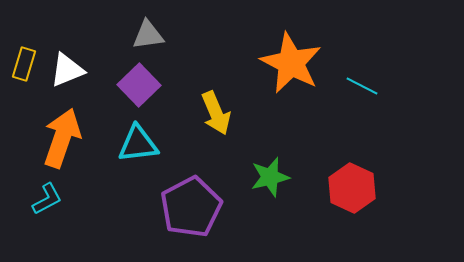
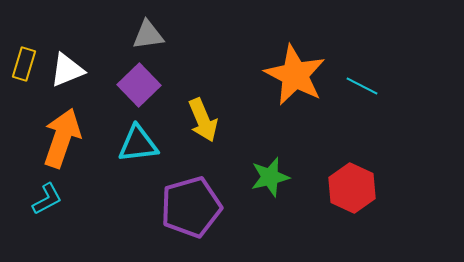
orange star: moved 4 px right, 12 px down
yellow arrow: moved 13 px left, 7 px down
purple pentagon: rotated 12 degrees clockwise
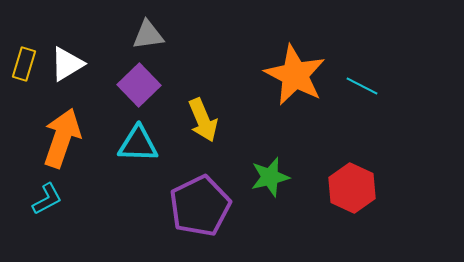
white triangle: moved 6 px up; rotated 9 degrees counterclockwise
cyan triangle: rotated 9 degrees clockwise
purple pentagon: moved 9 px right, 1 px up; rotated 10 degrees counterclockwise
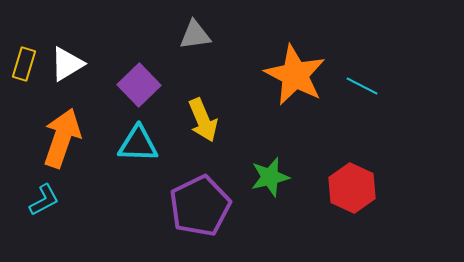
gray triangle: moved 47 px right
cyan L-shape: moved 3 px left, 1 px down
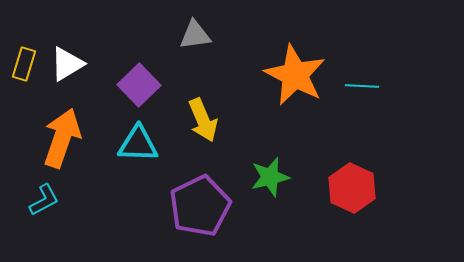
cyan line: rotated 24 degrees counterclockwise
